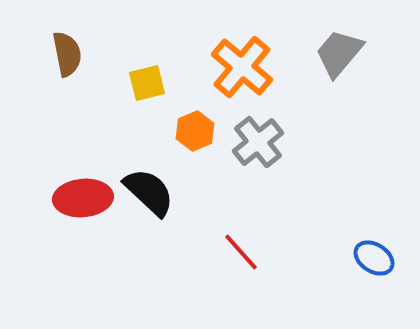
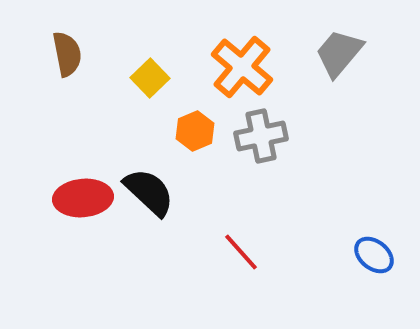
yellow square: moved 3 px right, 5 px up; rotated 30 degrees counterclockwise
gray cross: moved 3 px right, 6 px up; rotated 27 degrees clockwise
blue ellipse: moved 3 px up; rotated 6 degrees clockwise
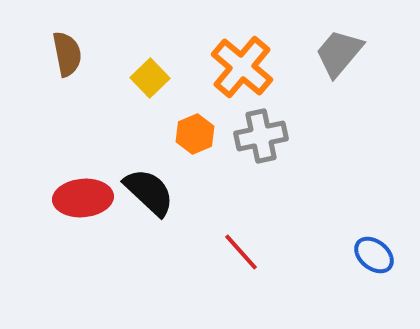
orange hexagon: moved 3 px down
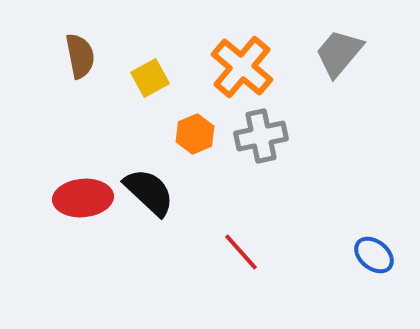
brown semicircle: moved 13 px right, 2 px down
yellow square: rotated 15 degrees clockwise
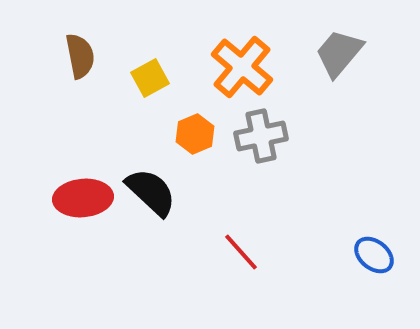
black semicircle: moved 2 px right
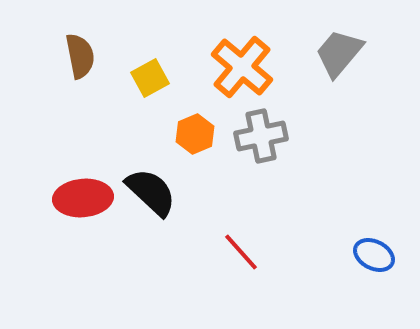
blue ellipse: rotated 12 degrees counterclockwise
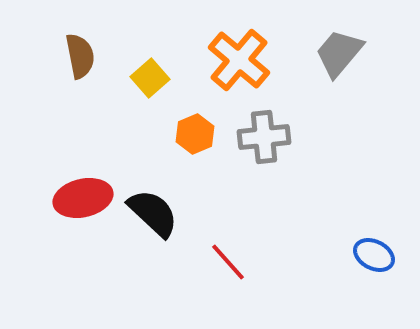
orange cross: moved 3 px left, 7 px up
yellow square: rotated 12 degrees counterclockwise
gray cross: moved 3 px right, 1 px down; rotated 6 degrees clockwise
black semicircle: moved 2 px right, 21 px down
red ellipse: rotated 8 degrees counterclockwise
red line: moved 13 px left, 10 px down
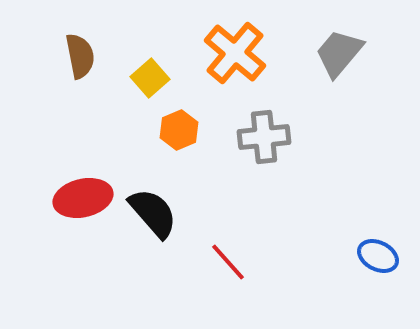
orange cross: moved 4 px left, 7 px up
orange hexagon: moved 16 px left, 4 px up
black semicircle: rotated 6 degrees clockwise
blue ellipse: moved 4 px right, 1 px down
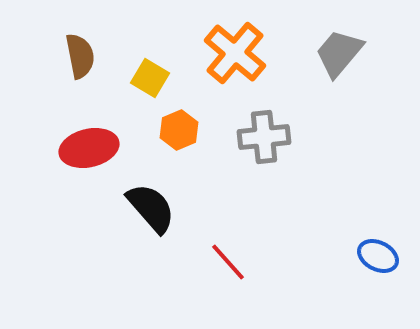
yellow square: rotated 18 degrees counterclockwise
red ellipse: moved 6 px right, 50 px up
black semicircle: moved 2 px left, 5 px up
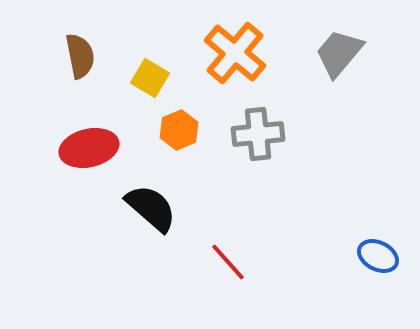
gray cross: moved 6 px left, 3 px up
black semicircle: rotated 8 degrees counterclockwise
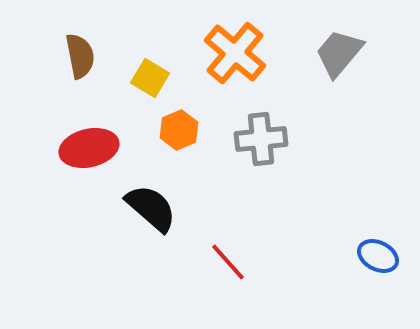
gray cross: moved 3 px right, 5 px down
